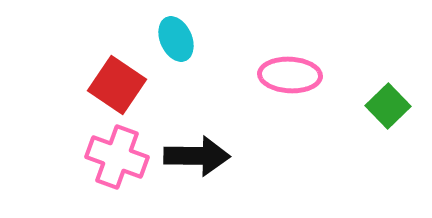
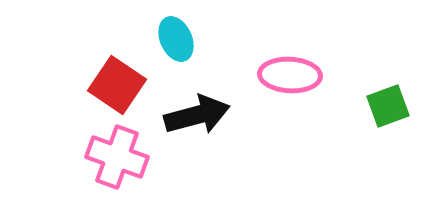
green square: rotated 24 degrees clockwise
black arrow: moved 41 px up; rotated 16 degrees counterclockwise
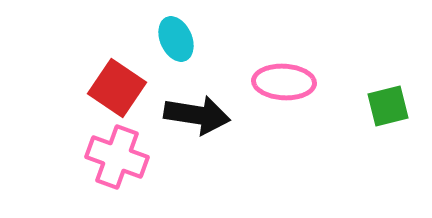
pink ellipse: moved 6 px left, 7 px down
red square: moved 3 px down
green square: rotated 6 degrees clockwise
black arrow: rotated 24 degrees clockwise
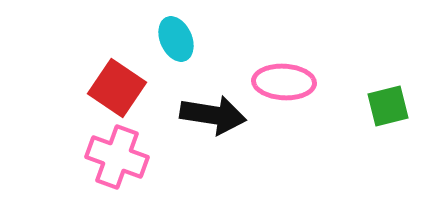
black arrow: moved 16 px right
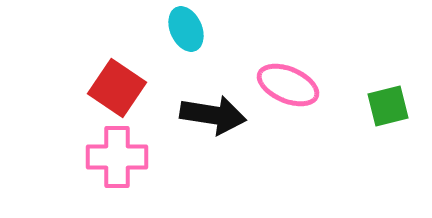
cyan ellipse: moved 10 px right, 10 px up
pink ellipse: moved 4 px right, 3 px down; rotated 20 degrees clockwise
pink cross: rotated 20 degrees counterclockwise
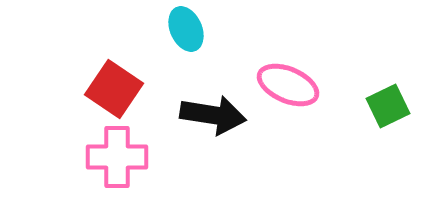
red square: moved 3 px left, 1 px down
green square: rotated 12 degrees counterclockwise
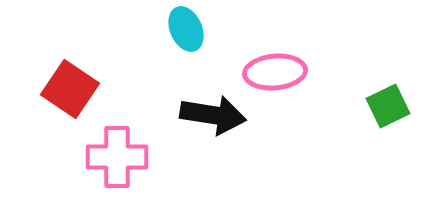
pink ellipse: moved 13 px left, 13 px up; rotated 28 degrees counterclockwise
red square: moved 44 px left
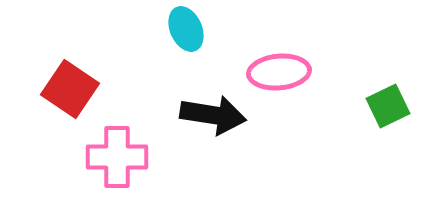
pink ellipse: moved 4 px right
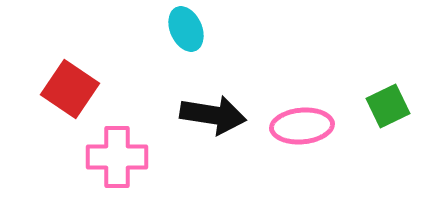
pink ellipse: moved 23 px right, 54 px down
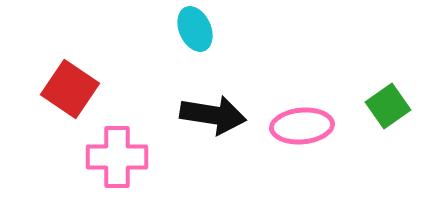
cyan ellipse: moved 9 px right
green square: rotated 9 degrees counterclockwise
